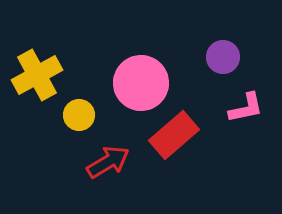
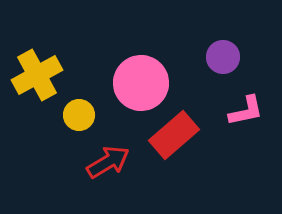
pink L-shape: moved 3 px down
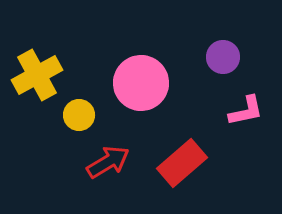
red rectangle: moved 8 px right, 28 px down
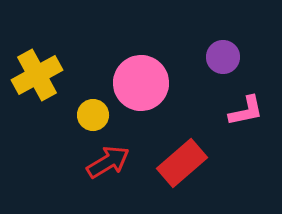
yellow circle: moved 14 px right
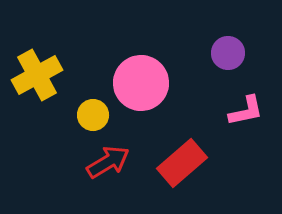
purple circle: moved 5 px right, 4 px up
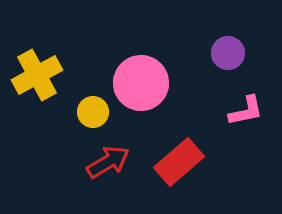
yellow circle: moved 3 px up
red rectangle: moved 3 px left, 1 px up
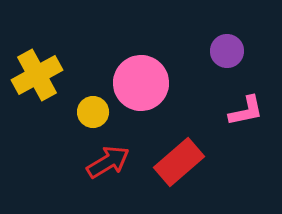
purple circle: moved 1 px left, 2 px up
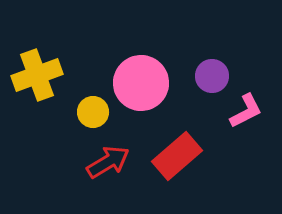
purple circle: moved 15 px left, 25 px down
yellow cross: rotated 9 degrees clockwise
pink L-shape: rotated 15 degrees counterclockwise
red rectangle: moved 2 px left, 6 px up
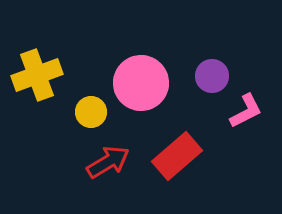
yellow circle: moved 2 px left
